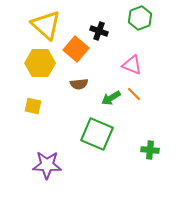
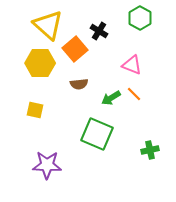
green hexagon: rotated 10 degrees counterclockwise
yellow triangle: moved 2 px right
black cross: rotated 12 degrees clockwise
orange square: moved 1 px left; rotated 10 degrees clockwise
yellow square: moved 2 px right, 4 px down
green cross: rotated 18 degrees counterclockwise
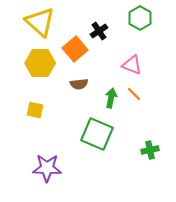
yellow triangle: moved 8 px left, 3 px up
black cross: rotated 24 degrees clockwise
green arrow: rotated 132 degrees clockwise
purple star: moved 3 px down
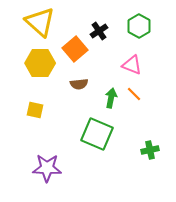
green hexagon: moved 1 px left, 8 px down
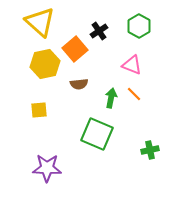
yellow hexagon: moved 5 px right, 1 px down; rotated 12 degrees counterclockwise
yellow square: moved 4 px right; rotated 18 degrees counterclockwise
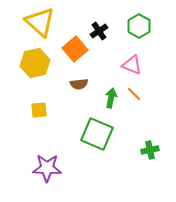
yellow hexagon: moved 10 px left, 1 px up
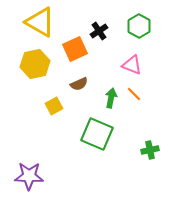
yellow triangle: rotated 12 degrees counterclockwise
orange square: rotated 15 degrees clockwise
yellow hexagon: moved 1 px down
brown semicircle: rotated 18 degrees counterclockwise
yellow square: moved 15 px right, 4 px up; rotated 24 degrees counterclockwise
purple star: moved 18 px left, 8 px down
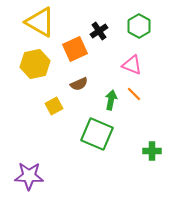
green arrow: moved 2 px down
green cross: moved 2 px right, 1 px down; rotated 12 degrees clockwise
